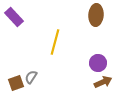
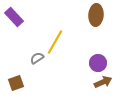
yellow line: rotated 15 degrees clockwise
gray semicircle: moved 6 px right, 19 px up; rotated 24 degrees clockwise
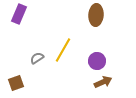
purple rectangle: moved 5 px right, 3 px up; rotated 66 degrees clockwise
yellow line: moved 8 px right, 8 px down
purple circle: moved 1 px left, 2 px up
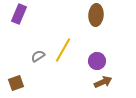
gray semicircle: moved 1 px right, 2 px up
